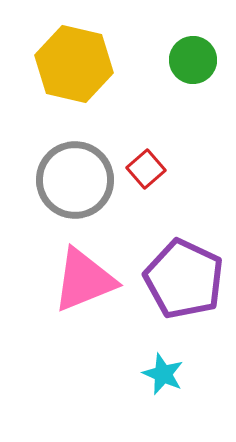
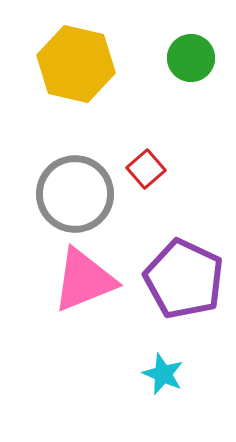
green circle: moved 2 px left, 2 px up
yellow hexagon: moved 2 px right
gray circle: moved 14 px down
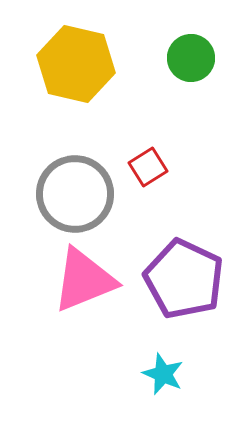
red square: moved 2 px right, 2 px up; rotated 9 degrees clockwise
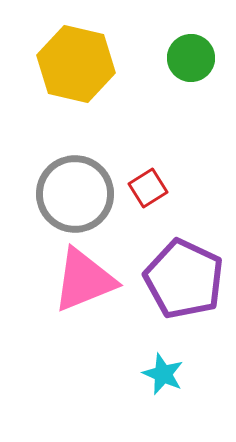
red square: moved 21 px down
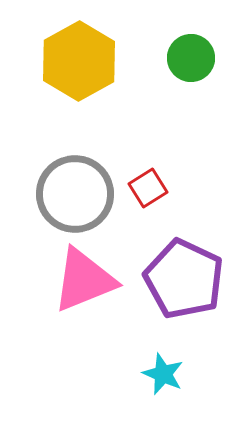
yellow hexagon: moved 3 px right, 3 px up; rotated 18 degrees clockwise
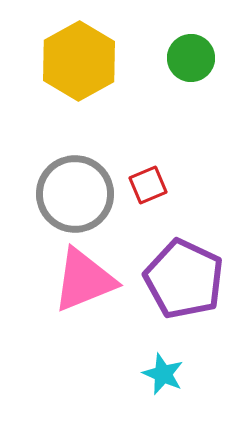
red square: moved 3 px up; rotated 9 degrees clockwise
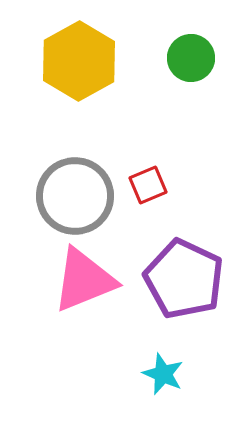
gray circle: moved 2 px down
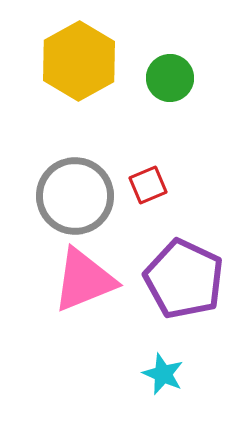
green circle: moved 21 px left, 20 px down
